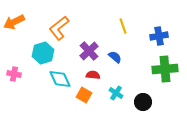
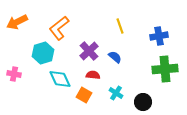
orange arrow: moved 3 px right
yellow line: moved 3 px left
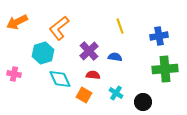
blue semicircle: rotated 32 degrees counterclockwise
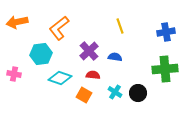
orange arrow: rotated 15 degrees clockwise
blue cross: moved 7 px right, 4 px up
cyan hexagon: moved 2 px left, 1 px down; rotated 10 degrees clockwise
cyan diamond: moved 1 px up; rotated 45 degrees counterclockwise
cyan cross: moved 1 px left, 1 px up
black circle: moved 5 px left, 9 px up
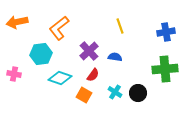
red semicircle: rotated 120 degrees clockwise
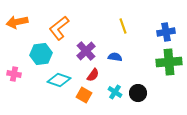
yellow line: moved 3 px right
purple cross: moved 3 px left
green cross: moved 4 px right, 7 px up
cyan diamond: moved 1 px left, 2 px down
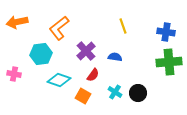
blue cross: rotated 18 degrees clockwise
orange square: moved 1 px left, 1 px down
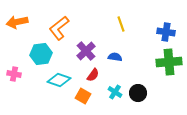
yellow line: moved 2 px left, 2 px up
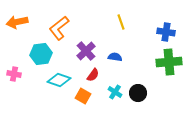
yellow line: moved 2 px up
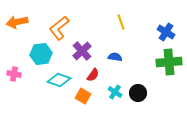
blue cross: rotated 24 degrees clockwise
purple cross: moved 4 px left
